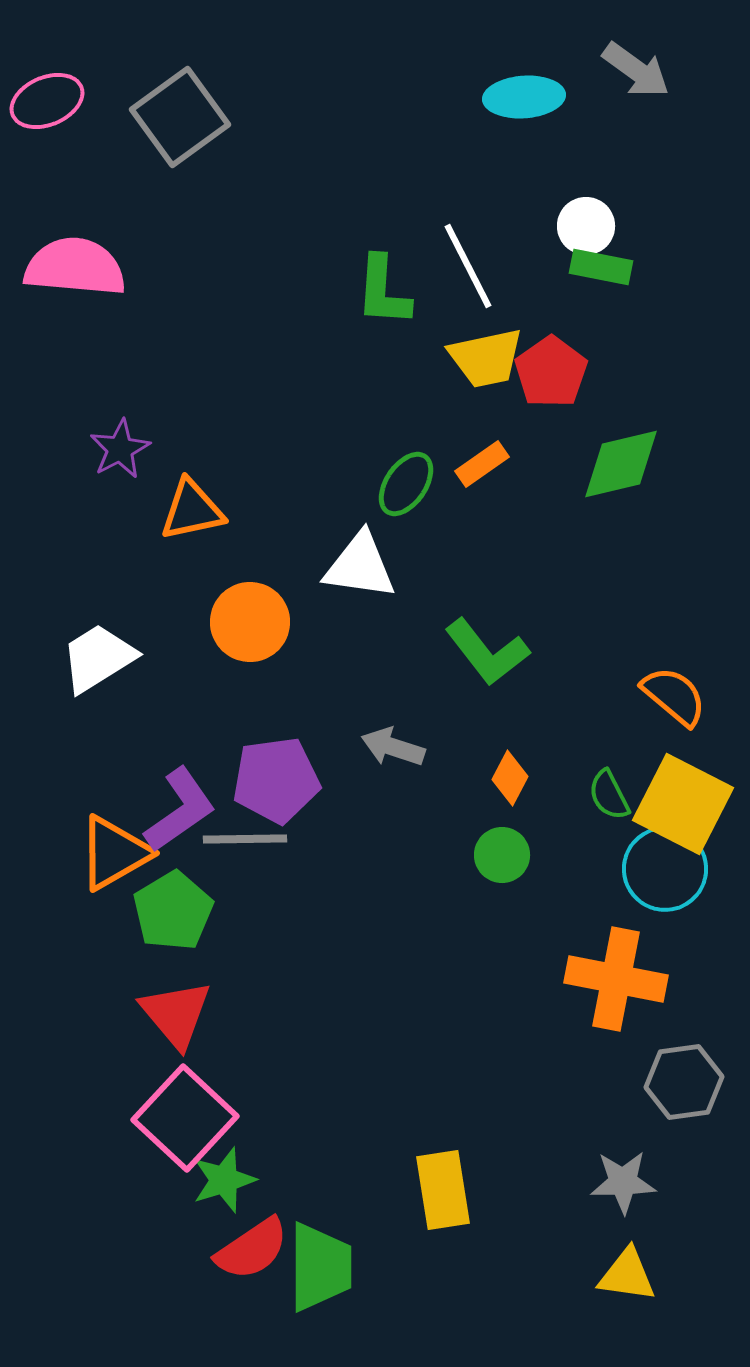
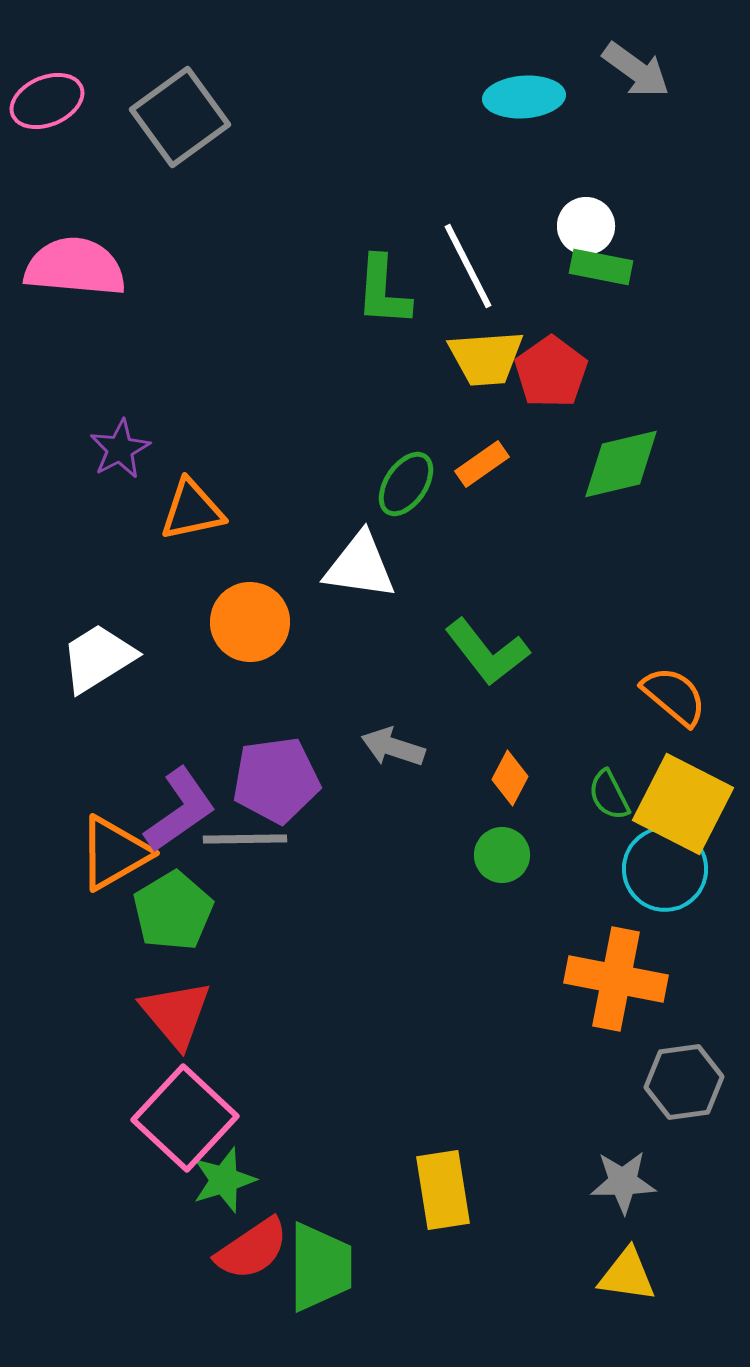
yellow trapezoid at (486, 358): rotated 8 degrees clockwise
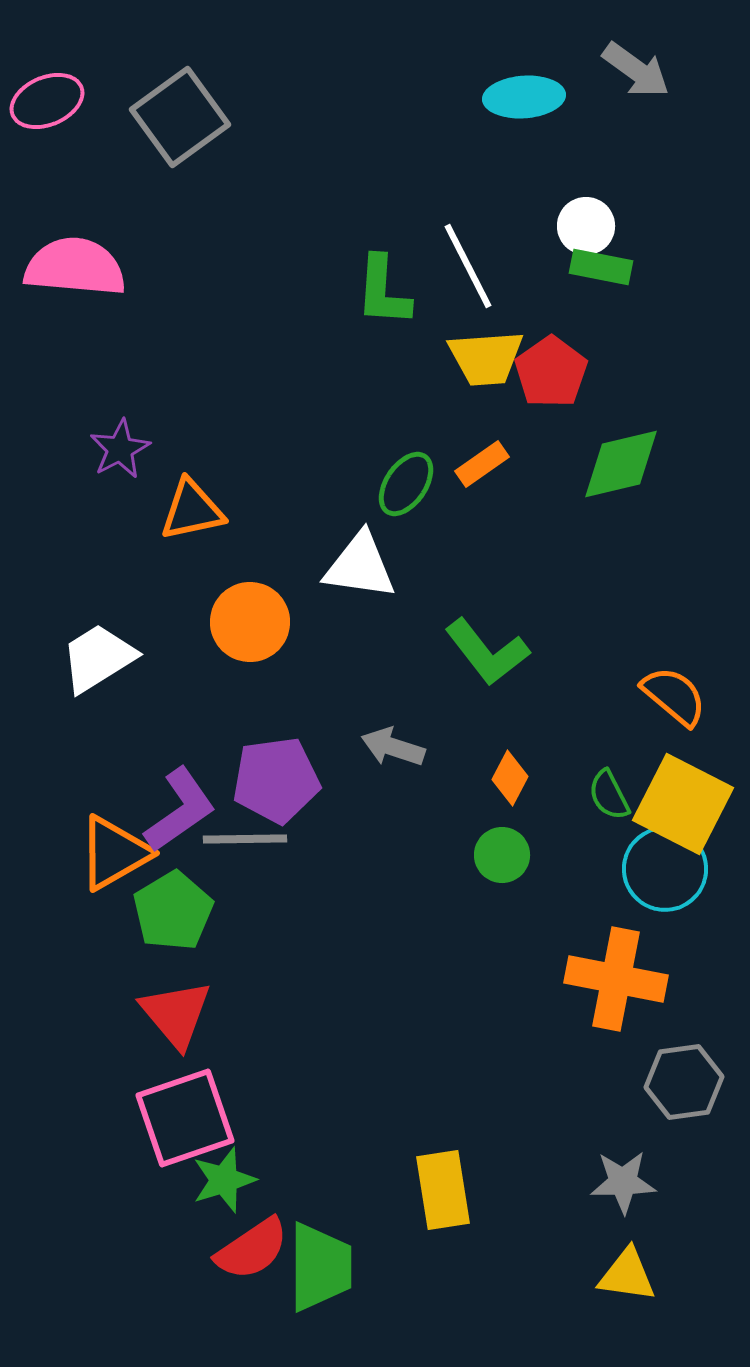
pink square at (185, 1118): rotated 28 degrees clockwise
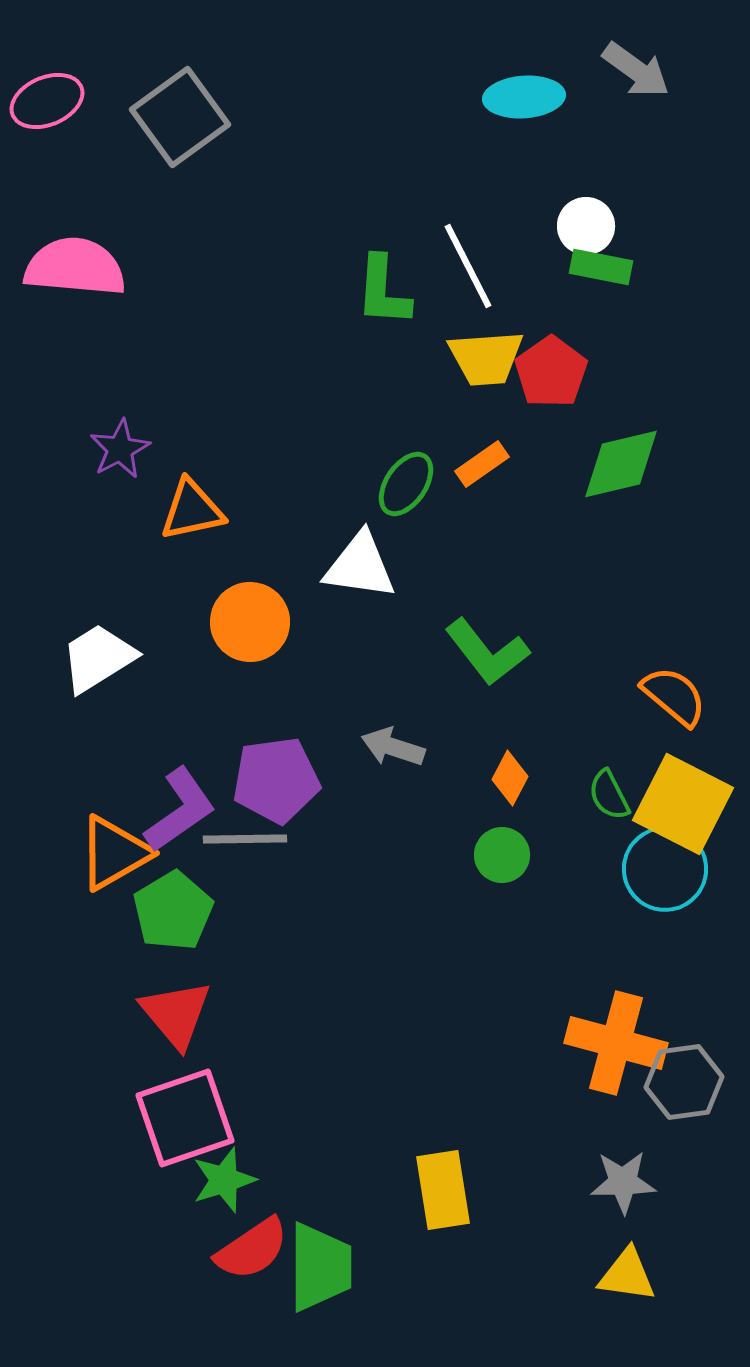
orange cross at (616, 979): moved 64 px down; rotated 4 degrees clockwise
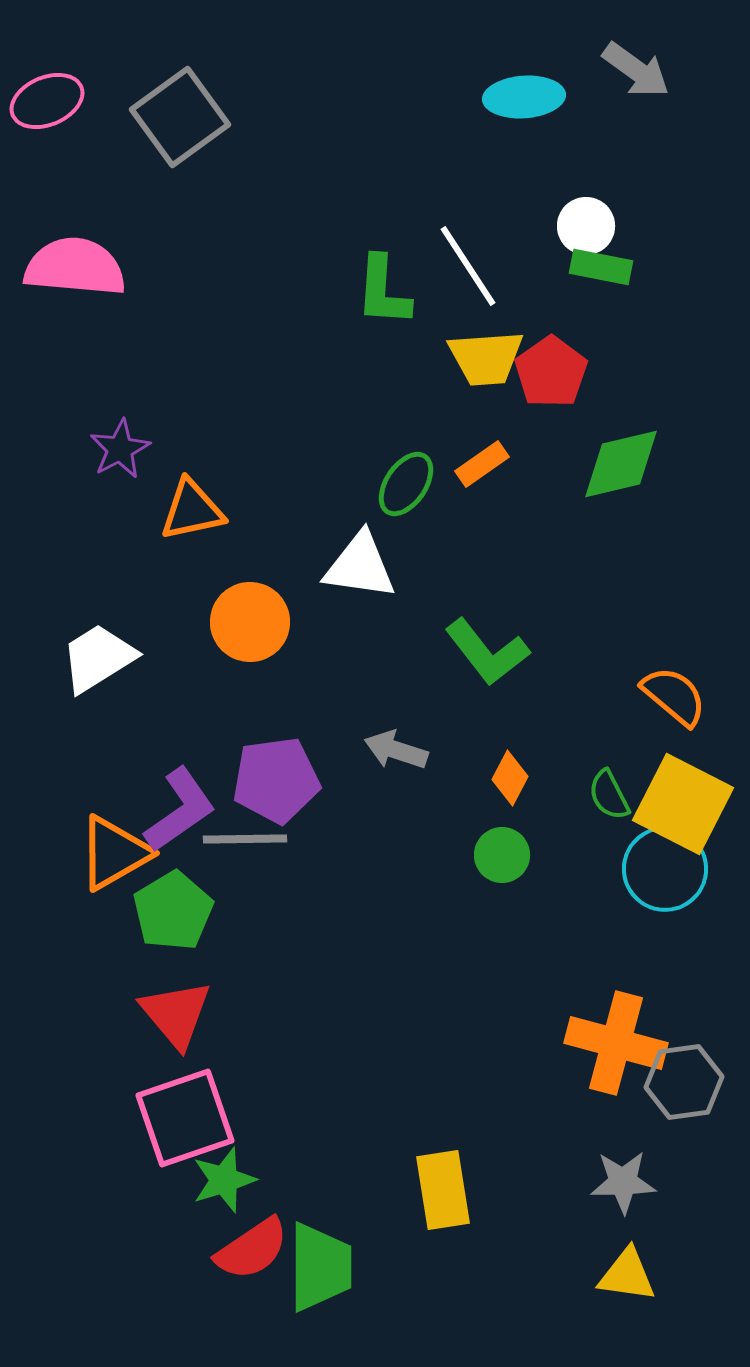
white line at (468, 266): rotated 6 degrees counterclockwise
gray arrow at (393, 747): moved 3 px right, 3 px down
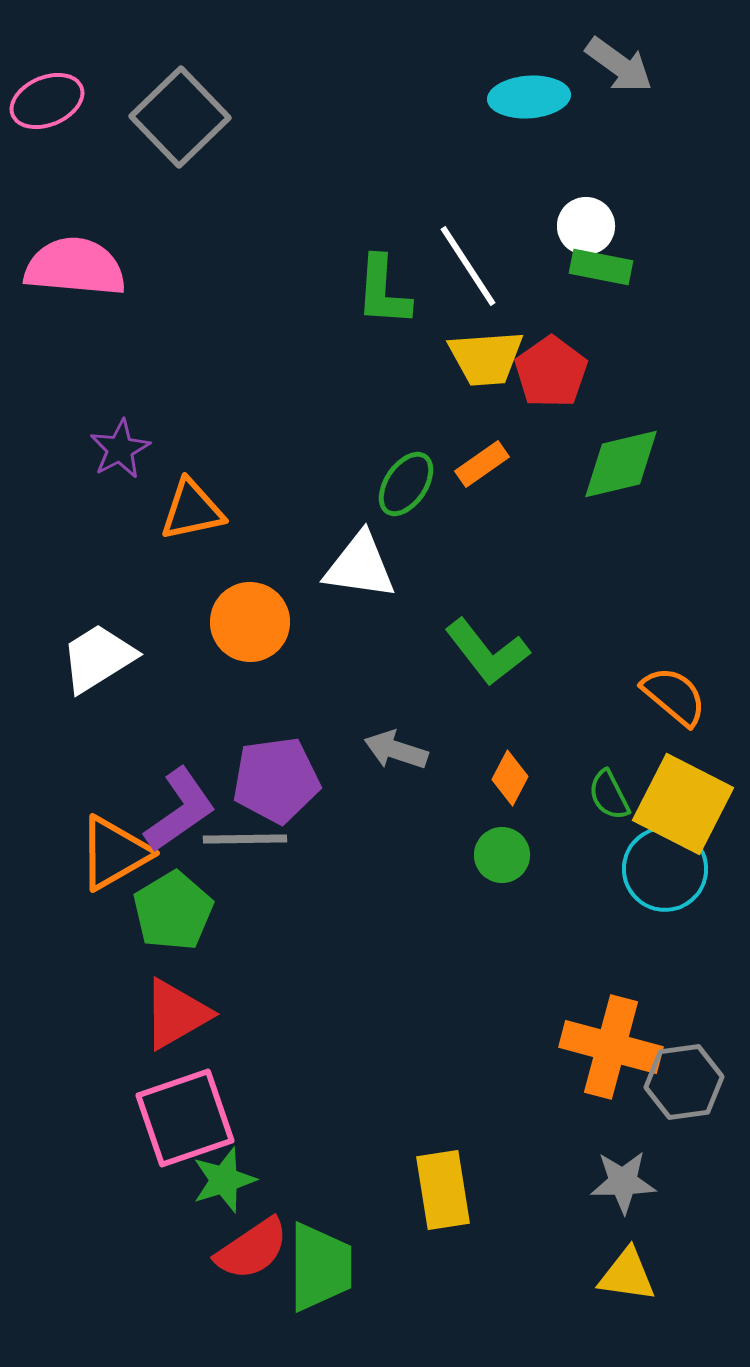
gray arrow at (636, 70): moved 17 px left, 5 px up
cyan ellipse at (524, 97): moved 5 px right
gray square at (180, 117): rotated 8 degrees counterclockwise
red triangle at (176, 1014): rotated 40 degrees clockwise
orange cross at (616, 1043): moved 5 px left, 4 px down
